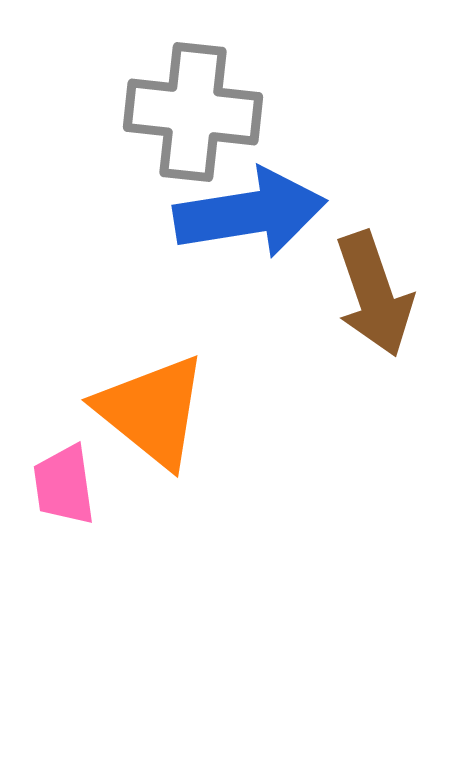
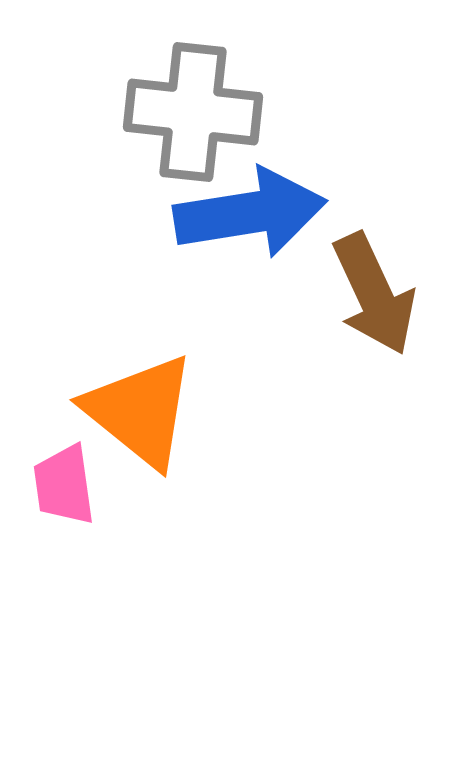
brown arrow: rotated 6 degrees counterclockwise
orange triangle: moved 12 px left
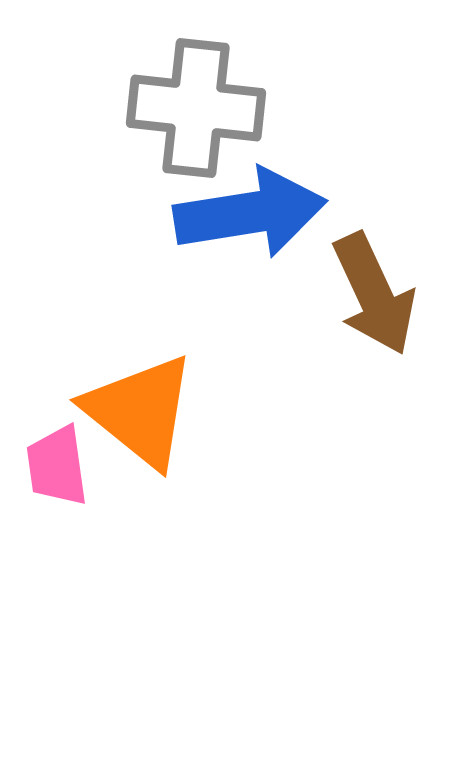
gray cross: moved 3 px right, 4 px up
pink trapezoid: moved 7 px left, 19 px up
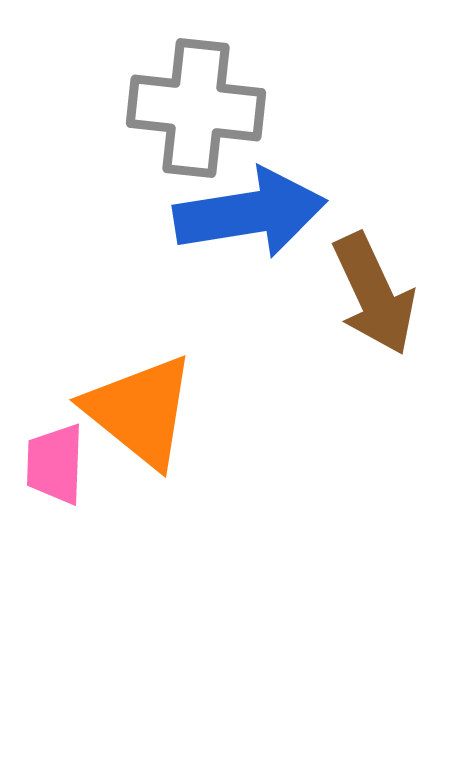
pink trapezoid: moved 2 px left, 2 px up; rotated 10 degrees clockwise
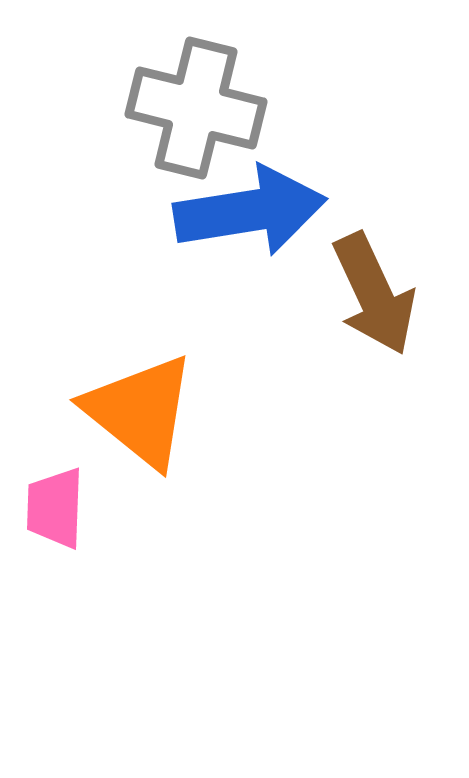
gray cross: rotated 8 degrees clockwise
blue arrow: moved 2 px up
pink trapezoid: moved 44 px down
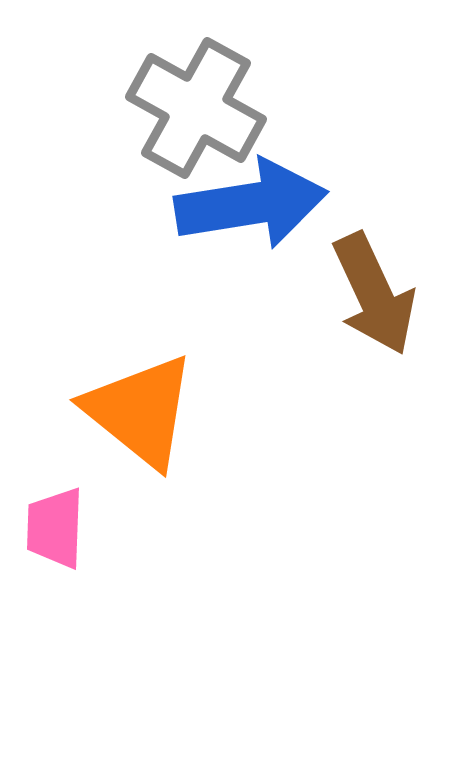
gray cross: rotated 15 degrees clockwise
blue arrow: moved 1 px right, 7 px up
pink trapezoid: moved 20 px down
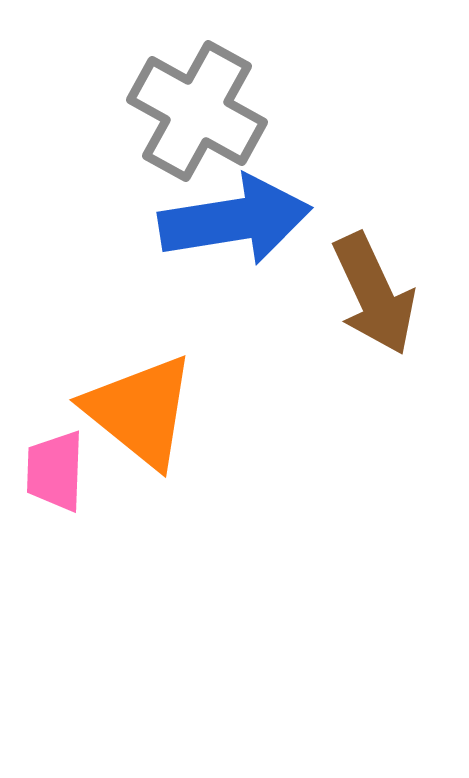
gray cross: moved 1 px right, 3 px down
blue arrow: moved 16 px left, 16 px down
pink trapezoid: moved 57 px up
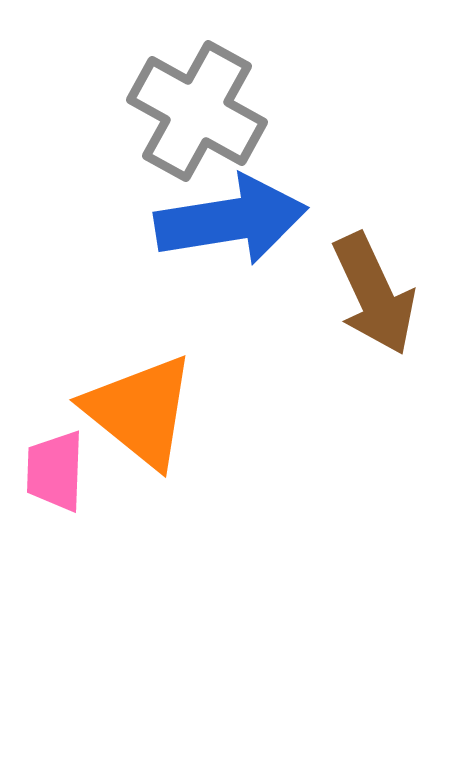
blue arrow: moved 4 px left
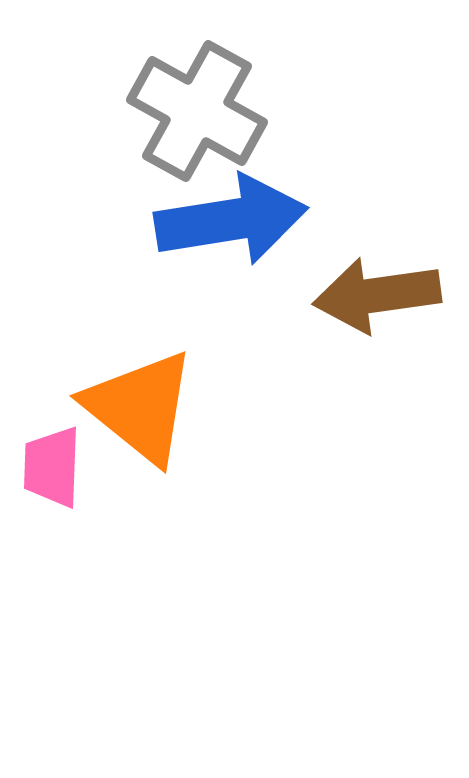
brown arrow: moved 3 px right, 1 px down; rotated 107 degrees clockwise
orange triangle: moved 4 px up
pink trapezoid: moved 3 px left, 4 px up
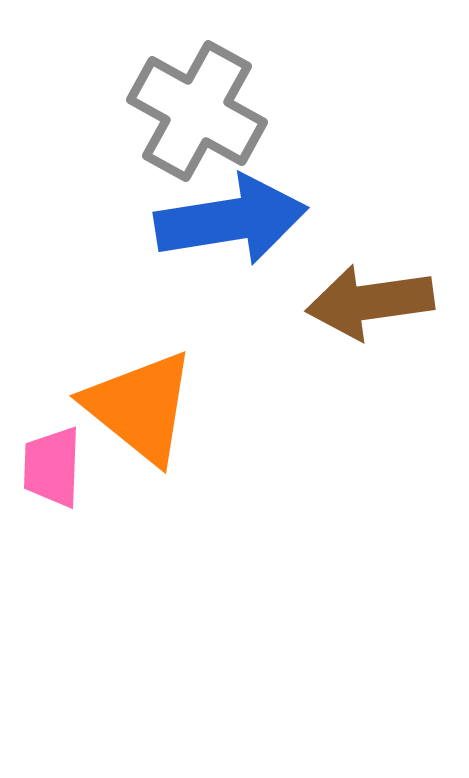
brown arrow: moved 7 px left, 7 px down
